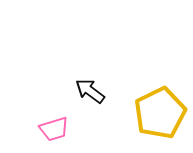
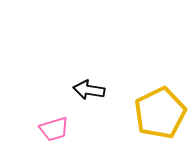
black arrow: moved 1 px left, 1 px up; rotated 28 degrees counterclockwise
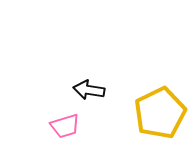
pink trapezoid: moved 11 px right, 3 px up
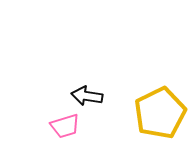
black arrow: moved 2 px left, 6 px down
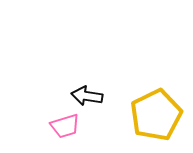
yellow pentagon: moved 4 px left, 2 px down
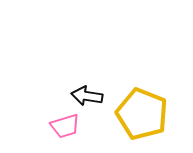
yellow pentagon: moved 14 px left, 1 px up; rotated 24 degrees counterclockwise
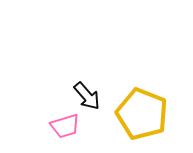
black arrow: rotated 140 degrees counterclockwise
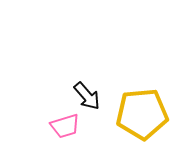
yellow pentagon: rotated 27 degrees counterclockwise
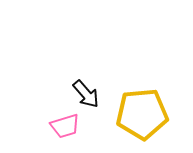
black arrow: moved 1 px left, 2 px up
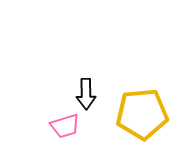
black arrow: rotated 40 degrees clockwise
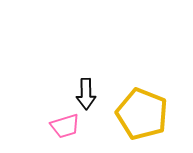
yellow pentagon: rotated 27 degrees clockwise
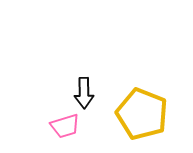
black arrow: moved 2 px left, 1 px up
